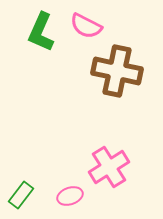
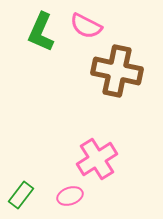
pink cross: moved 12 px left, 8 px up
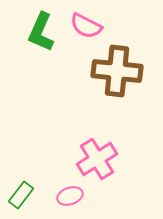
brown cross: rotated 6 degrees counterclockwise
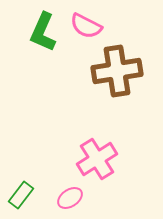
green L-shape: moved 2 px right
brown cross: rotated 15 degrees counterclockwise
pink ellipse: moved 2 px down; rotated 15 degrees counterclockwise
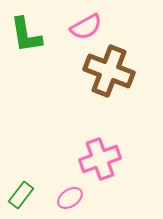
pink semicircle: moved 1 px down; rotated 56 degrees counterclockwise
green L-shape: moved 17 px left, 3 px down; rotated 33 degrees counterclockwise
brown cross: moved 8 px left; rotated 30 degrees clockwise
pink cross: moved 3 px right; rotated 12 degrees clockwise
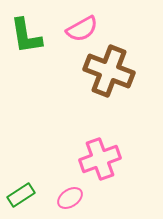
pink semicircle: moved 4 px left, 2 px down
green L-shape: moved 1 px down
green rectangle: rotated 20 degrees clockwise
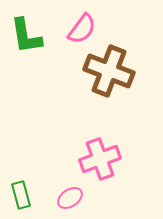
pink semicircle: rotated 24 degrees counterclockwise
green rectangle: rotated 72 degrees counterclockwise
